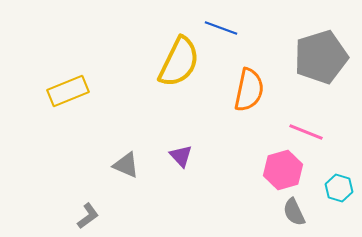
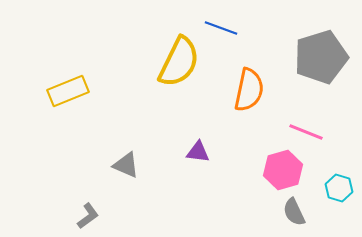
purple triangle: moved 17 px right, 4 px up; rotated 40 degrees counterclockwise
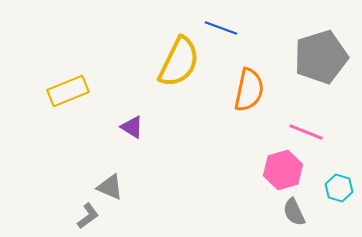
purple triangle: moved 66 px left, 25 px up; rotated 25 degrees clockwise
gray triangle: moved 16 px left, 22 px down
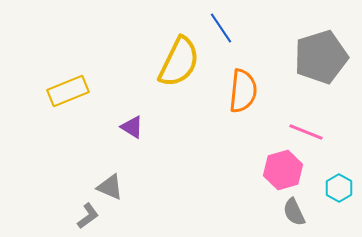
blue line: rotated 36 degrees clockwise
orange semicircle: moved 6 px left, 1 px down; rotated 6 degrees counterclockwise
cyan hexagon: rotated 12 degrees clockwise
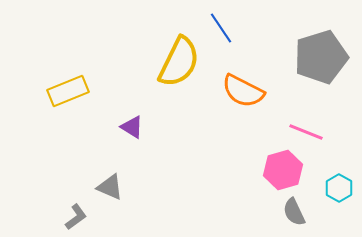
orange semicircle: rotated 111 degrees clockwise
gray L-shape: moved 12 px left, 1 px down
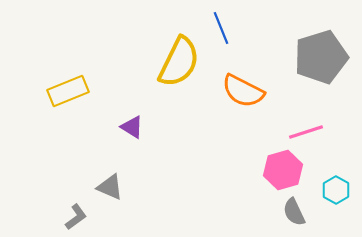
blue line: rotated 12 degrees clockwise
pink line: rotated 40 degrees counterclockwise
cyan hexagon: moved 3 px left, 2 px down
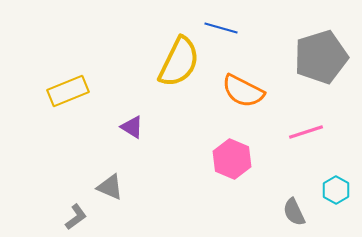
blue line: rotated 52 degrees counterclockwise
pink hexagon: moved 51 px left, 11 px up; rotated 21 degrees counterclockwise
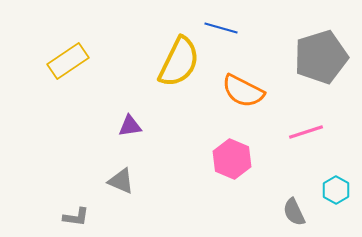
yellow rectangle: moved 30 px up; rotated 12 degrees counterclockwise
purple triangle: moved 2 px left, 1 px up; rotated 40 degrees counterclockwise
gray triangle: moved 11 px right, 6 px up
gray L-shape: rotated 44 degrees clockwise
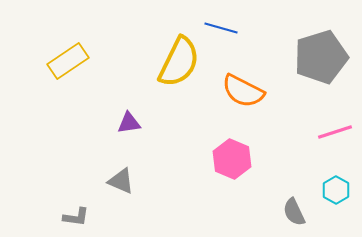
purple triangle: moved 1 px left, 3 px up
pink line: moved 29 px right
